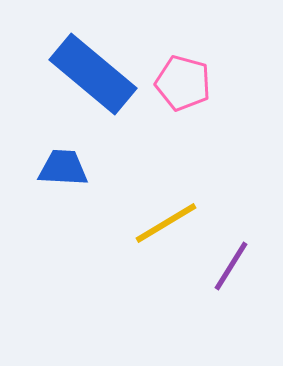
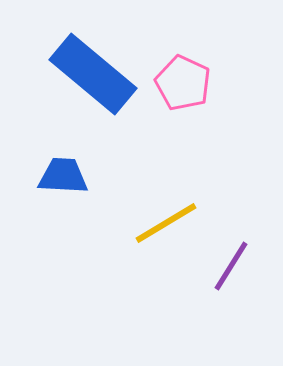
pink pentagon: rotated 10 degrees clockwise
blue trapezoid: moved 8 px down
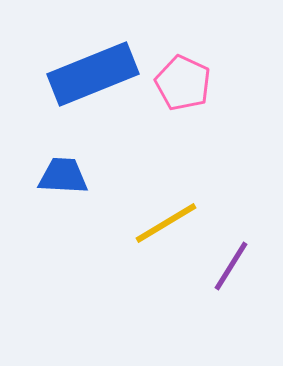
blue rectangle: rotated 62 degrees counterclockwise
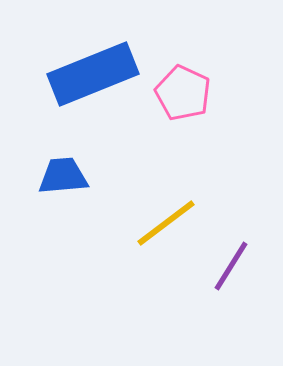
pink pentagon: moved 10 px down
blue trapezoid: rotated 8 degrees counterclockwise
yellow line: rotated 6 degrees counterclockwise
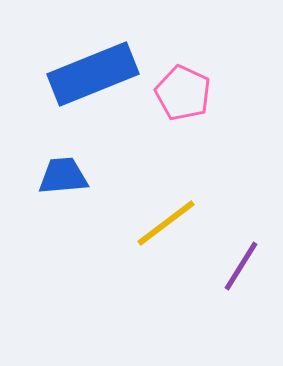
purple line: moved 10 px right
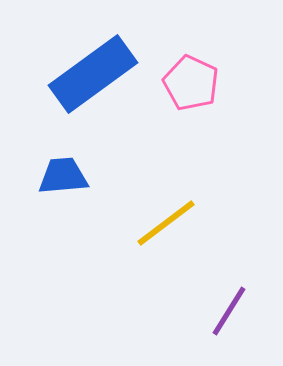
blue rectangle: rotated 14 degrees counterclockwise
pink pentagon: moved 8 px right, 10 px up
purple line: moved 12 px left, 45 px down
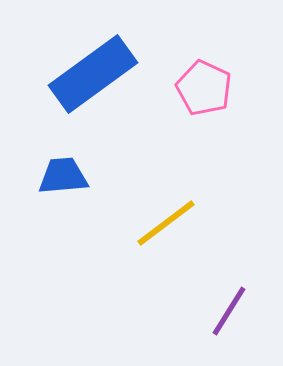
pink pentagon: moved 13 px right, 5 px down
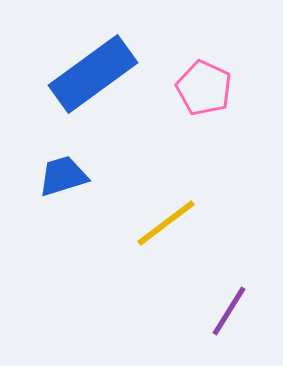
blue trapezoid: rotated 12 degrees counterclockwise
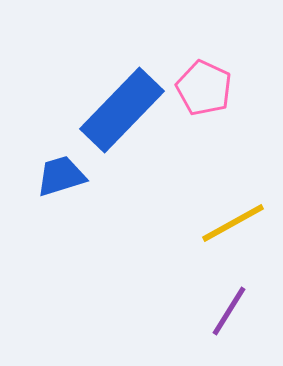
blue rectangle: moved 29 px right, 36 px down; rotated 10 degrees counterclockwise
blue trapezoid: moved 2 px left
yellow line: moved 67 px right; rotated 8 degrees clockwise
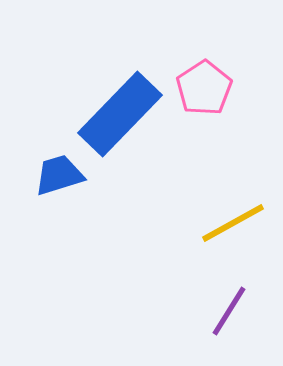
pink pentagon: rotated 14 degrees clockwise
blue rectangle: moved 2 px left, 4 px down
blue trapezoid: moved 2 px left, 1 px up
